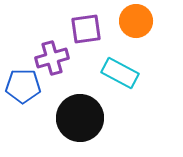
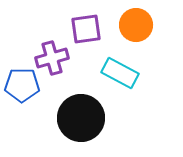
orange circle: moved 4 px down
blue pentagon: moved 1 px left, 1 px up
black circle: moved 1 px right
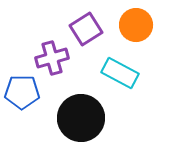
purple square: rotated 24 degrees counterclockwise
blue pentagon: moved 7 px down
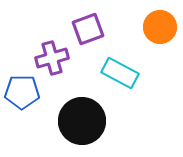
orange circle: moved 24 px right, 2 px down
purple square: moved 2 px right; rotated 12 degrees clockwise
black circle: moved 1 px right, 3 px down
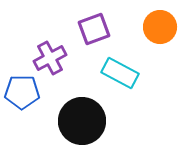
purple square: moved 6 px right
purple cross: moved 2 px left; rotated 12 degrees counterclockwise
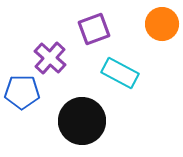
orange circle: moved 2 px right, 3 px up
purple cross: rotated 20 degrees counterclockwise
